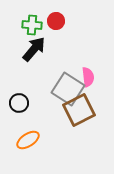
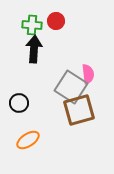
black arrow: rotated 36 degrees counterclockwise
pink semicircle: moved 3 px up
gray square: moved 3 px right, 2 px up
brown square: rotated 12 degrees clockwise
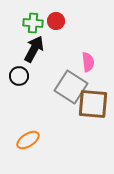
green cross: moved 1 px right, 2 px up
black arrow: rotated 24 degrees clockwise
pink semicircle: moved 12 px up
black circle: moved 27 px up
brown square: moved 14 px right, 6 px up; rotated 20 degrees clockwise
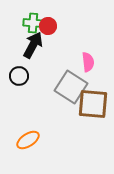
red circle: moved 8 px left, 5 px down
black arrow: moved 1 px left, 4 px up
